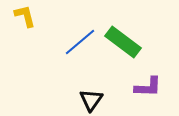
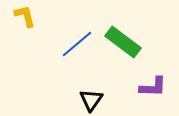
blue line: moved 3 px left, 2 px down
purple L-shape: moved 5 px right
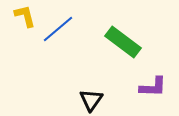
blue line: moved 19 px left, 15 px up
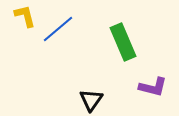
green rectangle: rotated 30 degrees clockwise
purple L-shape: rotated 12 degrees clockwise
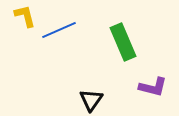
blue line: moved 1 px right, 1 px down; rotated 16 degrees clockwise
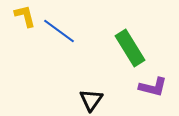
blue line: moved 1 px down; rotated 60 degrees clockwise
green rectangle: moved 7 px right, 6 px down; rotated 9 degrees counterclockwise
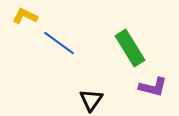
yellow L-shape: rotated 50 degrees counterclockwise
blue line: moved 12 px down
